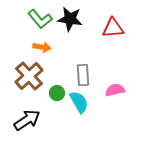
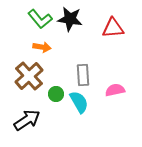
green circle: moved 1 px left, 1 px down
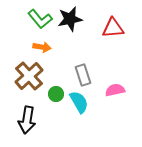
black star: rotated 20 degrees counterclockwise
gray rectangle: rotated 15 degrees counterclockwise
black arrow: rotated 132 degrees clockwise
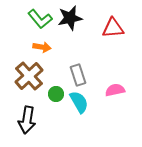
black star: moved 1 px up
gray rectangle: moved 5 px left
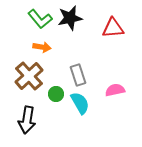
cyan semicircle: moved 1 px right, 1 px down
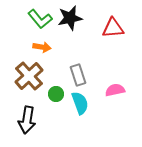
cyan semicircle: rotated 10 degrees clockwise
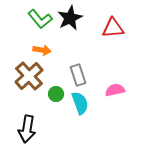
black star: rotated 15 degrees counterclockwise
orange arrow: moved 3 px down
black arrow: moved 9 px down
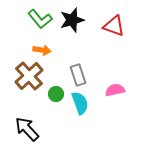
black star: moved 2 px right, 2 px down; rotated 10 degrees clockwise
red triangle: moved 1 px right, 2 px up; rotated 25 degrees clockwise
black arrow: rotated 128 degrees clockwise
